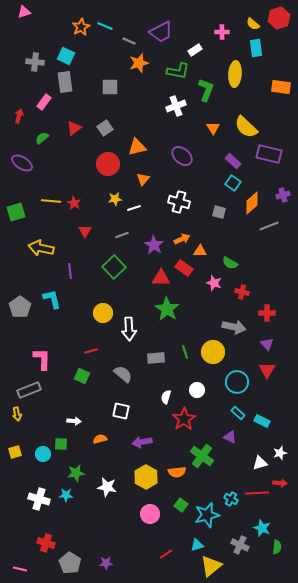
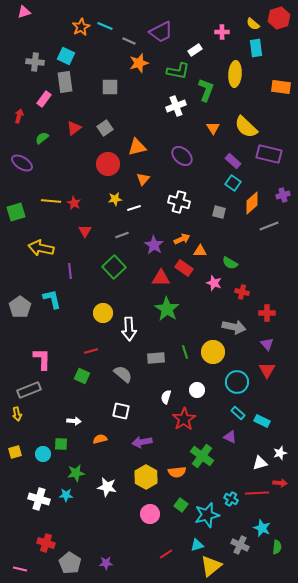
pink rectangle at (44, 102): moved 3 px up
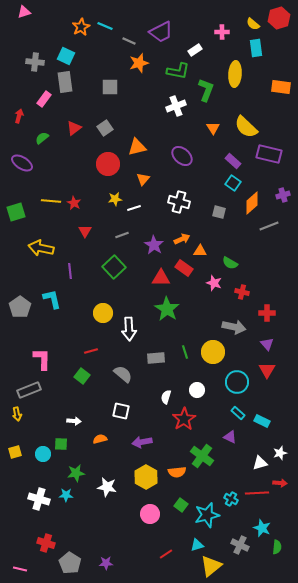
green square at (82, 376): rotated 14 degrees clockwise
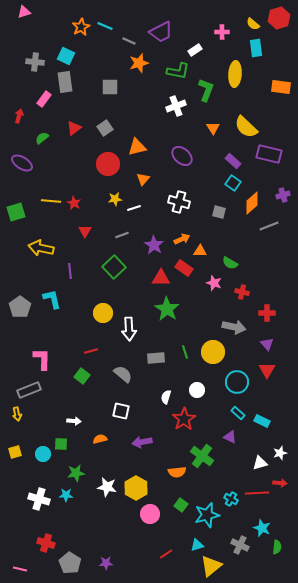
yellow hexagon at (146, 477): moved 10 px left, 11 px down
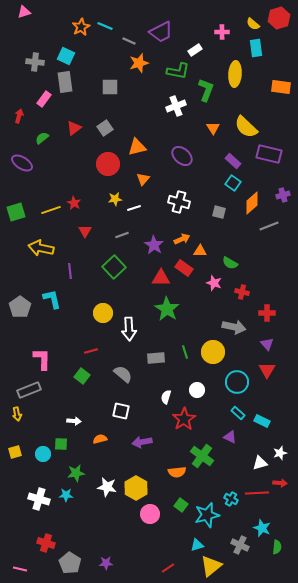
yellow line at (51, 201): moved 9 px down; rotated 24 degrees counterclockwise
red line at (166, 554): moved 2 px right, 14 px down
